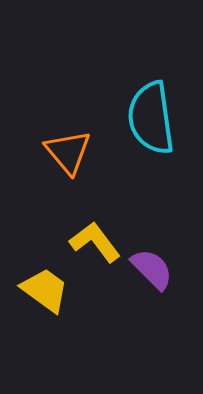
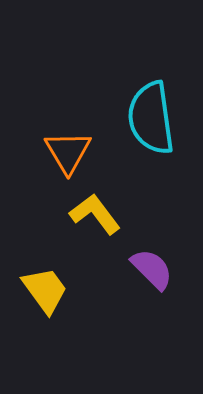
orange triangle: rotated 9 degrees clockwise
yellow L-shape: moved 28 px up
yellow trapezoid: rotated 18 degrees clockwise
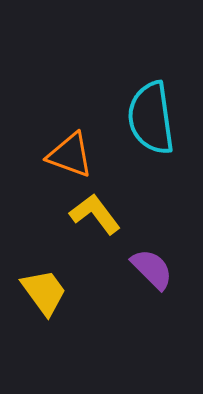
orange triangle: moved 2 px right, 3 px down; rotated 39 degrees counterclockwise
yellow trapezoid: moved 1 px left, 2 px down
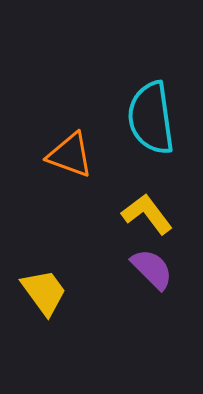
yellow L-shape: moved 52 px right
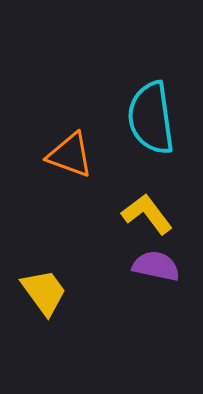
purple semicircle: moved 4 px right, 3 px up; rotated 33 degrees counterclockwise
